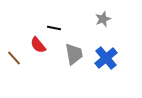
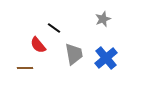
black line: rotated 24 degrees clockwise
brown line: moved 11 px right, 10 px down; rotated 49 degrees counterclockwise
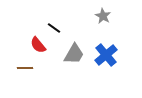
gray star: moved 3 px up; rotated 21 degrees counterclockwise
gray trapezoid: rotated 40 degrees clockwise
blue cross: moved 3 px up
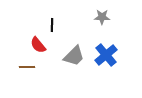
gray star: moved 1 px left, 1 px down; rotated 28 degrees counterclockwise
black line: moved 2 px left, 3 px up; rotated 56 degrees clockwise
gray trapezoid: moved 2 px down; rotated 15 degrees clockwise
brown line: moved 2 px right, 1 px up
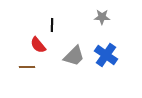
blue cross: rotated 15 degrees counterclockwise
